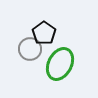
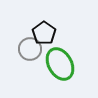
green ellipse: rotated 56 degrees counterclockwise
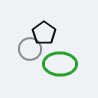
green ellipse: rotated 60 degrees counterclockwise
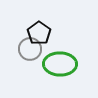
black pentagon: moved 5 px left
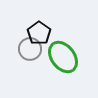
green ellipse: moved 3 px right, 7 px up; rotated 52 degrees clockwise
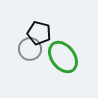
black pentagon: rotated 20 degrees counterclockwise
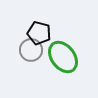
gray circle: moved 1 px right, 1 px down
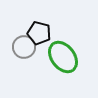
gray circle: moved 7 px left, 3 px up
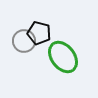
gray circle: moved 6 px up
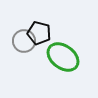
green ellipse: rotated 16 degrees counterclockwise
